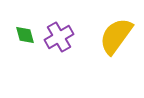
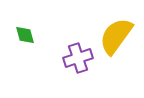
purple cross: moved 19 px right, 21 px down; rotated 12 degrees clockwise
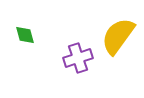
yellow semicircle: moved 2 px right
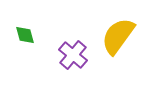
purple cross: moved 5 px left, 3 px up; rotated 32 degrees counterclockwise
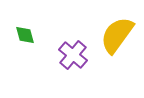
yellow semicircle: moved 1 px left, 1 px up
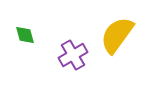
purple cross: rotated 20 degrees clockwise
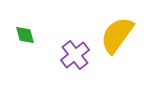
purple cross: moved 2 px right; rotated 8 degrees counterclockwise
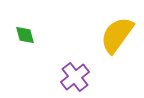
purple cross: moved 22 px down
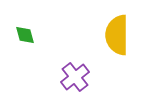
yellow semicircle: rotated 36 degrees counterclockwise
